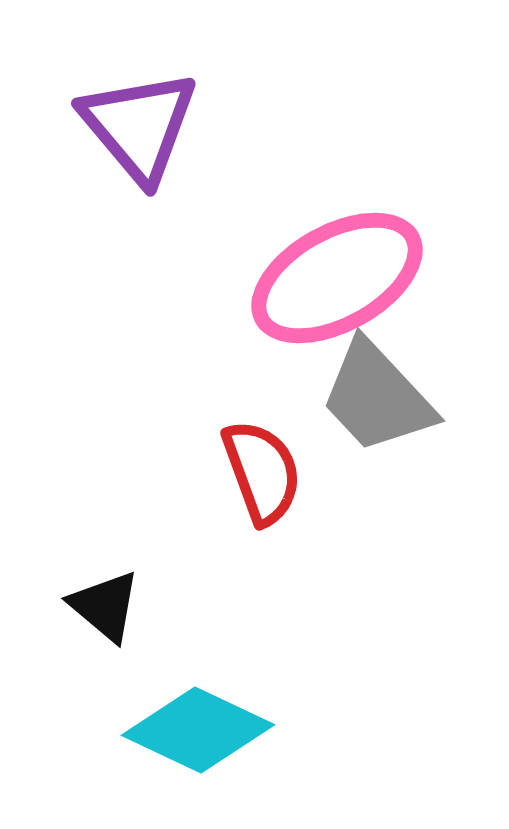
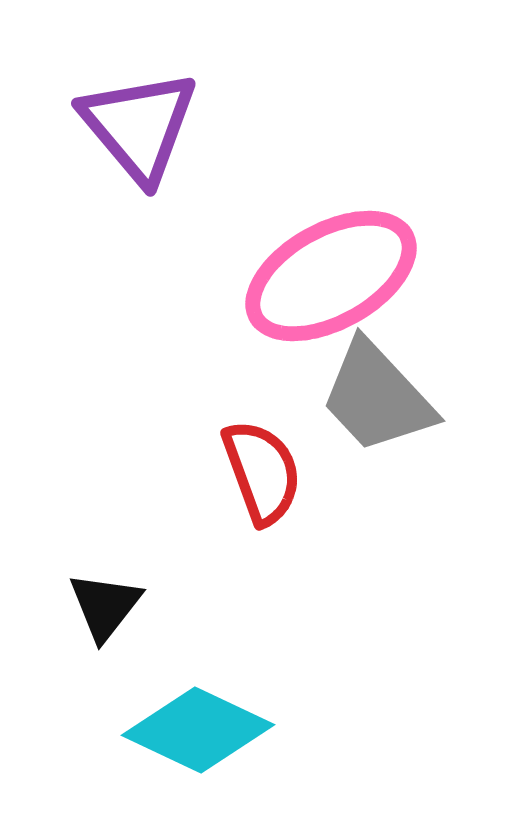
pink ellipse: moved 6 px left, 2 px up
black triangle: rotated 28 degrees clockwise
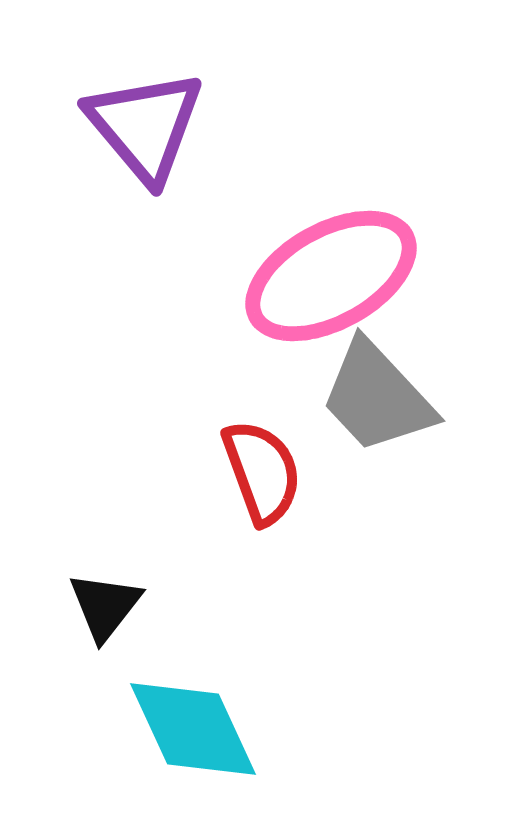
purple triangle: moved 6 px right
cyan diamond: moved 5 px left, 1 px up; rotated 40 degrees clockwise
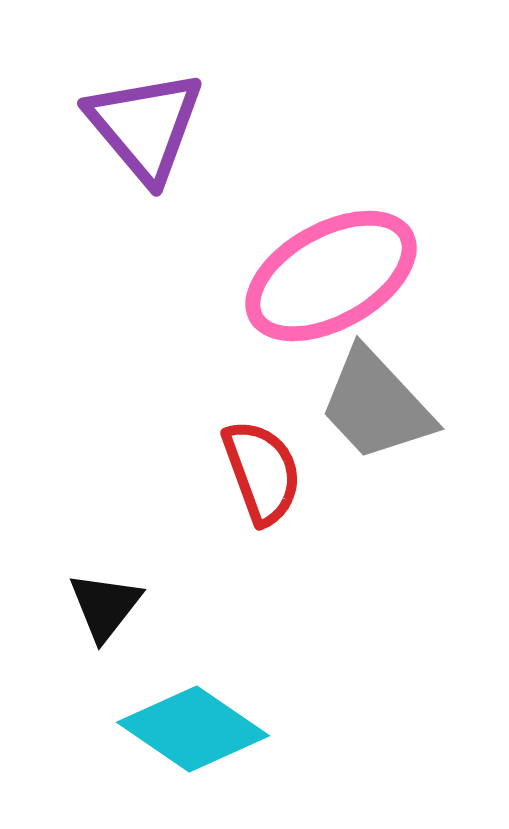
gray trapezoid: moved 1 px left, 8 px down
cyan diamond: rotated 31 degrees counterclockwise
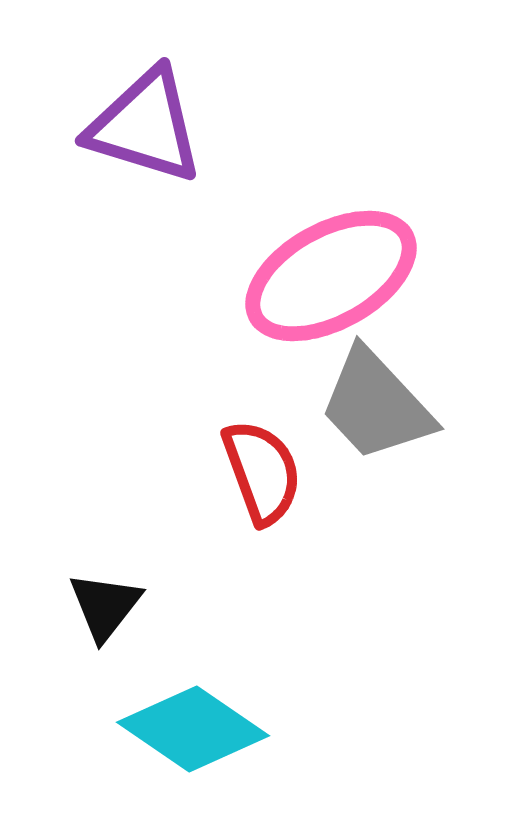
purple triangle: rotated 33 degrees counterclockwise
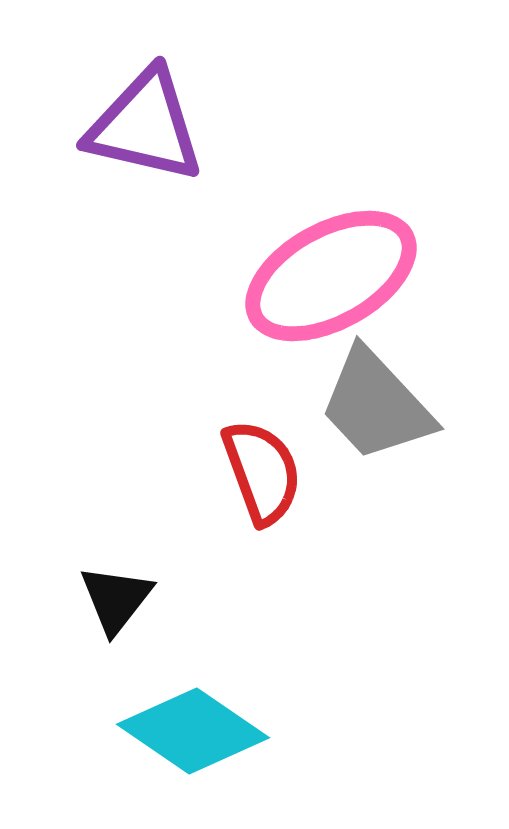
purple triangle: rotated 4 degrees counterclockwise
black triangle: moved 11 px right, 7 px up
cyan diamond: moved 2 px down
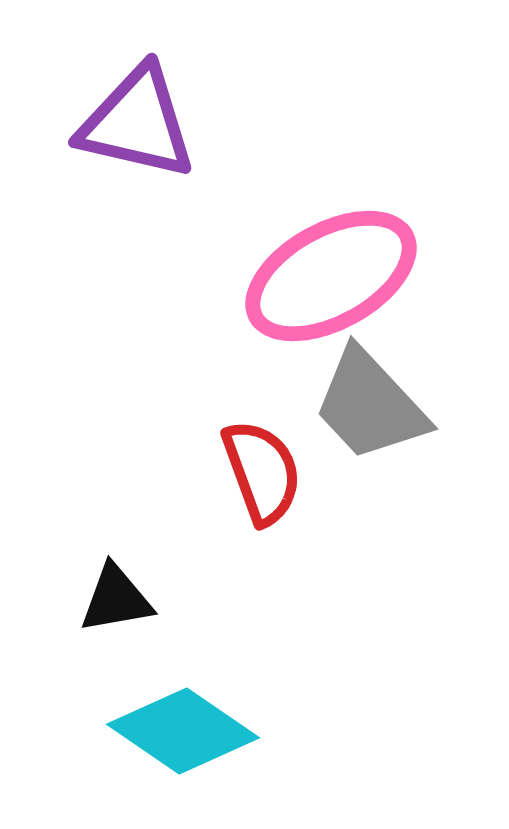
purple triangle: moved 8 px left, 3 px up
gray trapezoid: moved 6 px left
black triangle: rotated 42 degrees clockwise
cyan diamond: moved 10 px left
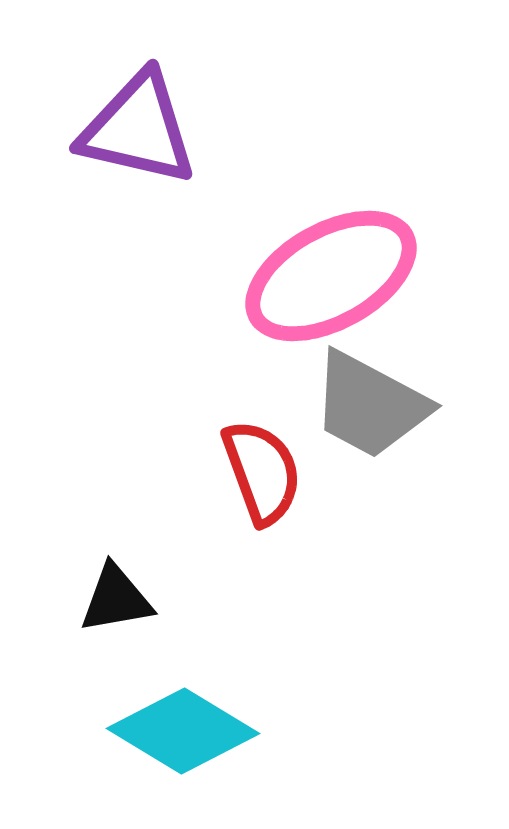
purple triangle: moved 1 px right, 6 px down
gray trapezoid: rotated 19 degrees counterclockwise
cyan diamond: rotated 3 degrees counterclockwise
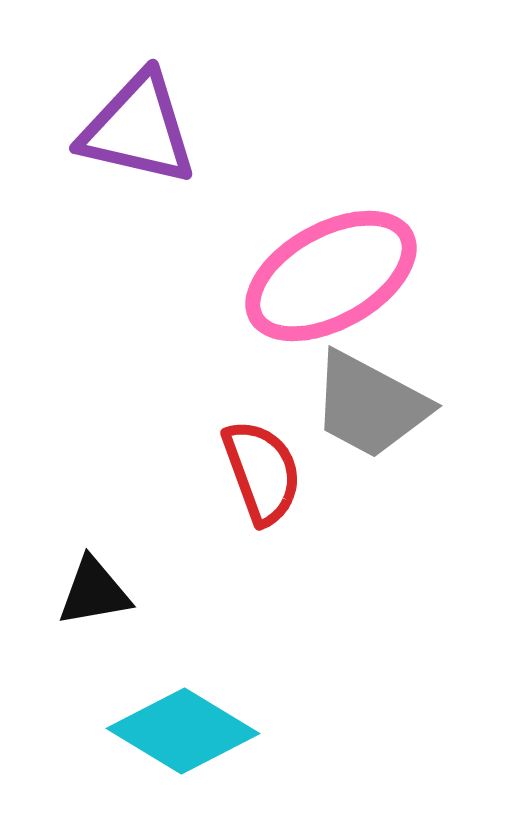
black triangle: moved 22 px left, 7 px up
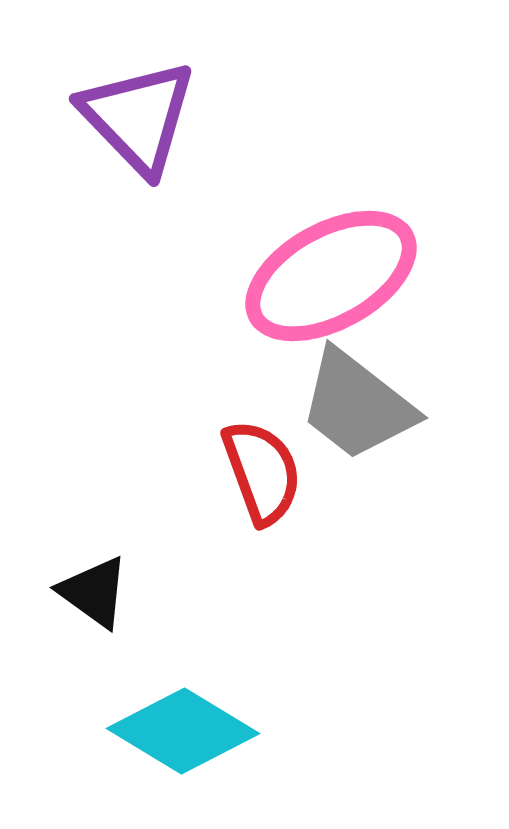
purple triangle: moved 12 px up; rotated 33 degrees clockwise
gray trapezoid: moved 13 px left; rotated 10 degrees clockwise
black triangle: rotated 46 degrees clockwise
